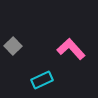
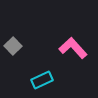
pink L-shape: moved 2 px right, 1 px up
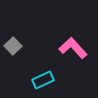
cyan rectangle: moved 1 px right
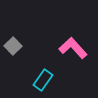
cyan rectangle: rotated 30 degrees counterclockwise
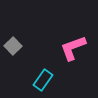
pink L-shape: rotated 68 degrees counterclockwise
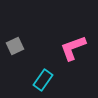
gray square: moved 2 px right; rotated 18 degrees clockwise
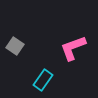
gray square: rotated 30 degrees counterclockwise
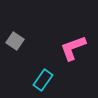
gray square: moved 5 px up
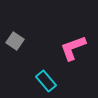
cyan rectangle: moved 3 px right, 1 px down; rotated 75 degrees counterclockwise
